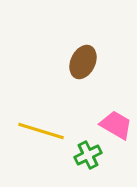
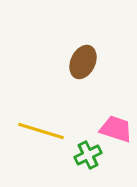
pink trapezoid: moved 4 px down; rotated 12 degrees counterclockwise
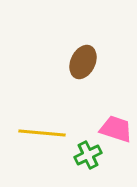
yellow line: moved 1 px right, 2 px down; rotated 12 degrees counterclockwise
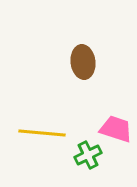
brown ellipse: rotated 32 degrees counterclockwise
